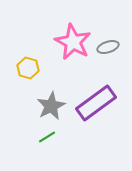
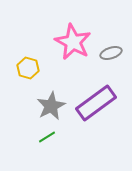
gray ellipse: moved 3 px right, 6 px down
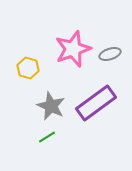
pink star: moved 7 px down; rotated 24 degrees clockwise
gray ellipse: moved 1 px left, 1 px down
gray star: rotated 20 degrees counterclockwise
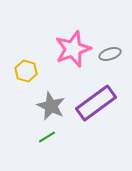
yellow hexagon: moved 2 px left, 3 px down
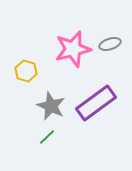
pink star: rotated 6 degrees clockwise
gray ellipse: moved 10 px up
green line: rotated 12 degrees counterclockwise
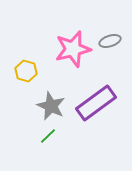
gray ellipse: moved 3 px up
green line: moved 1 px right, 1 px up
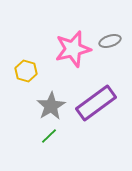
gray star: rotated 16 degrees clockwise
green line: moved 1 px right
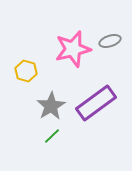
green line: moved 3 px right
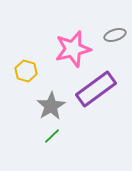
gray ellipse: moved 5 px right, 6 px up
purple rectangle: moved 14 px up
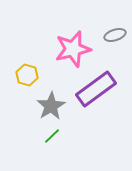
yellow hexagon: moved 1 px right, 4 px down
